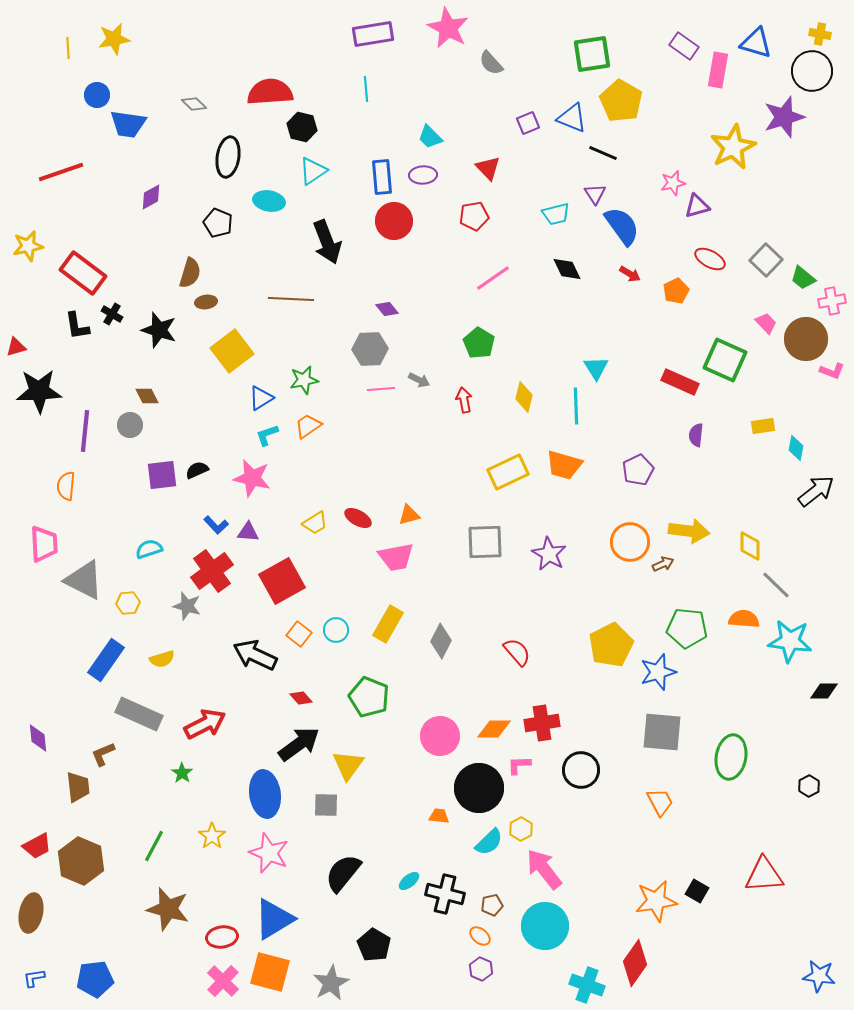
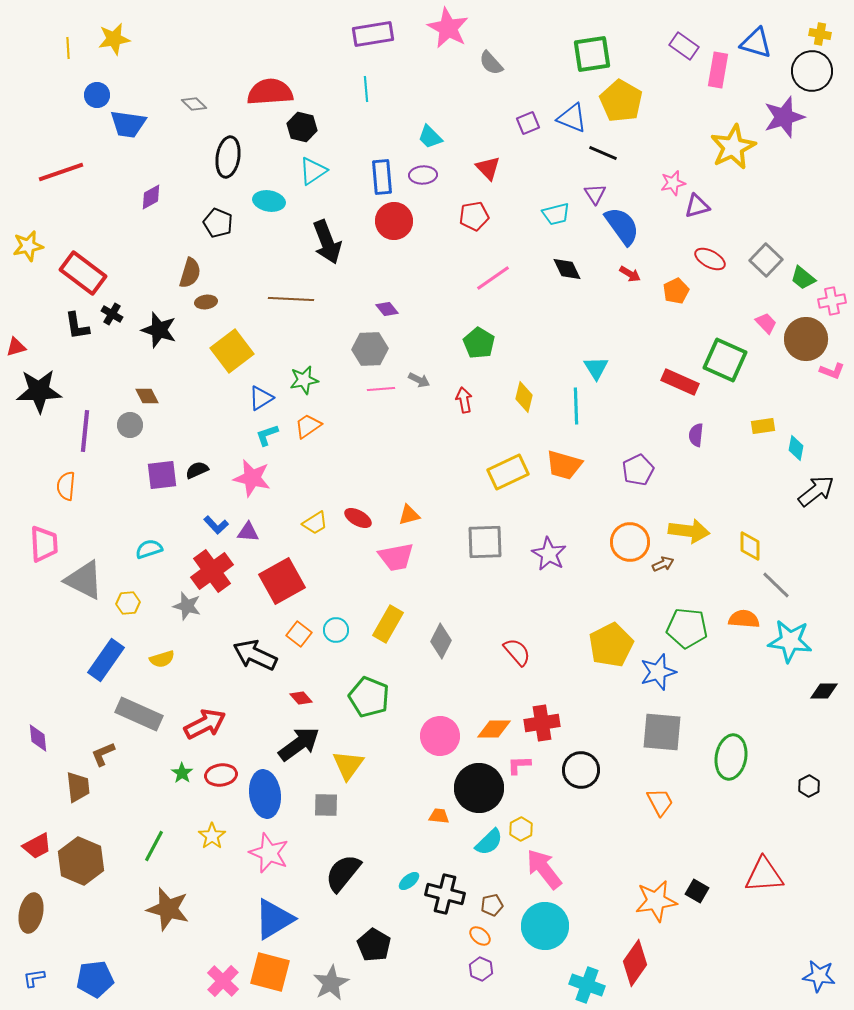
red ellipse at (222, 937): moved 1 px left, 162 px up
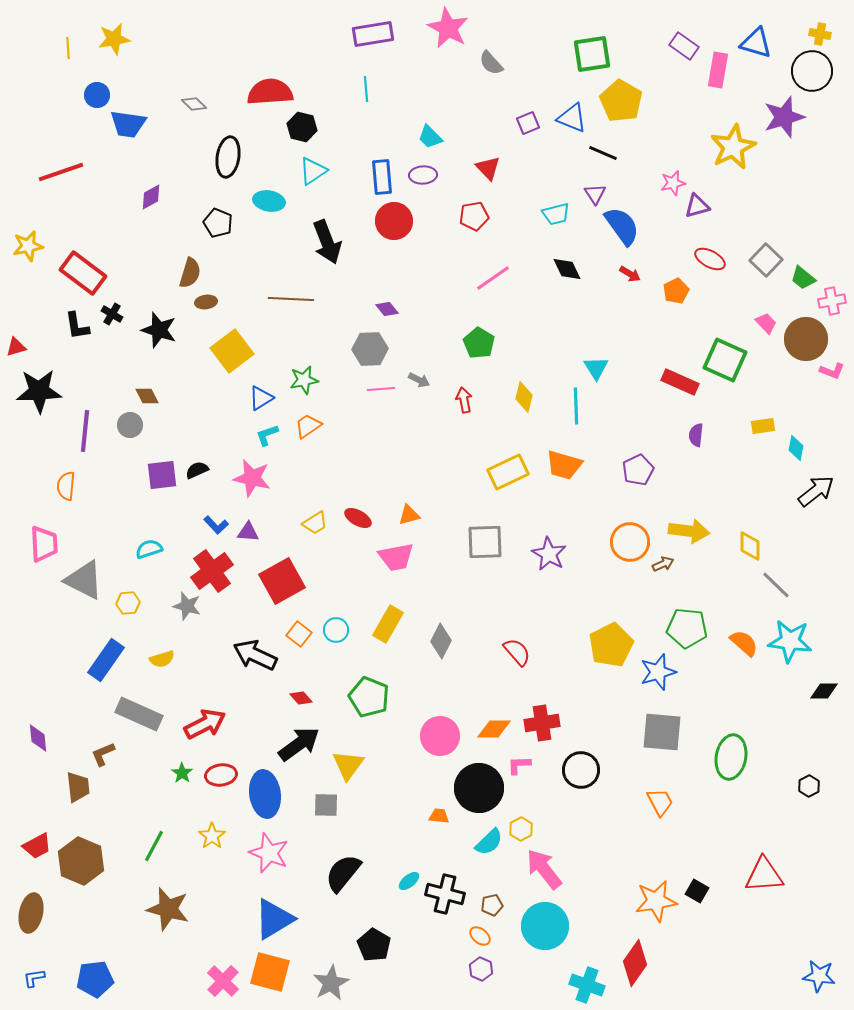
orange semicircle at (744, 619): moved 24 px down; rotated 36 degrees clockwise
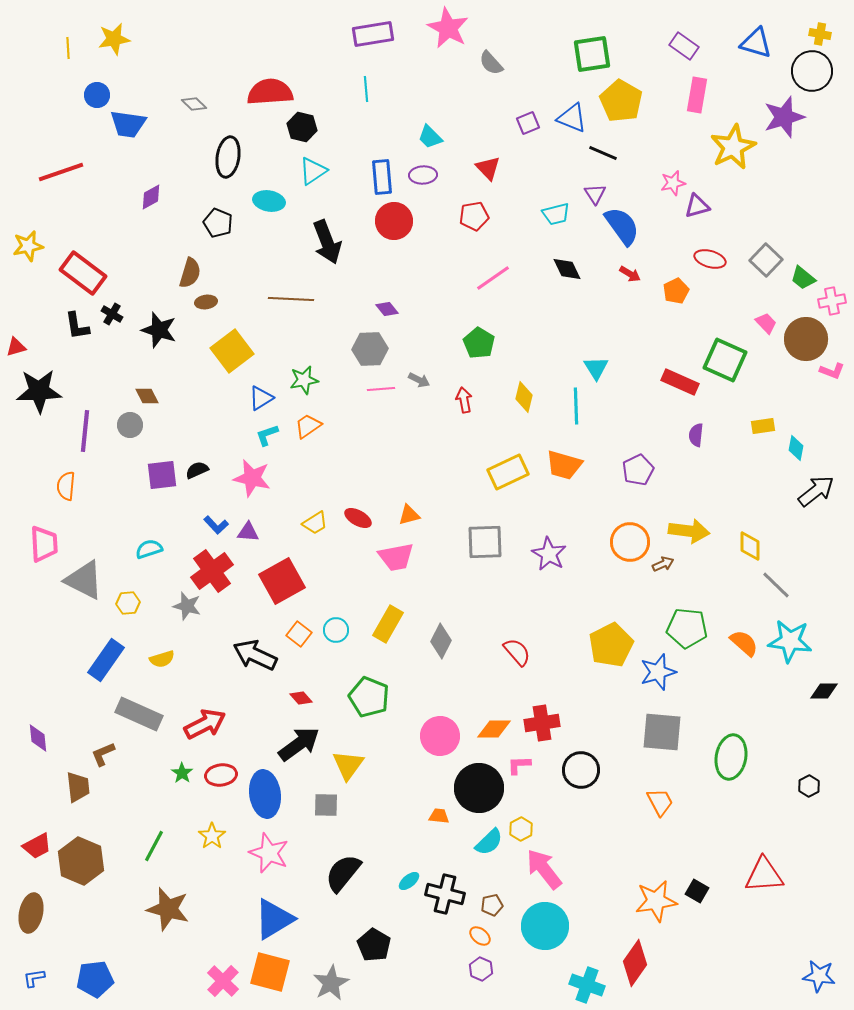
pink rectangle at (718, 70): moved 21 px left, 25 px down
red ellipse at (710, 259): rotated 12 degrees counterclockwise
